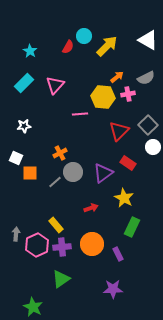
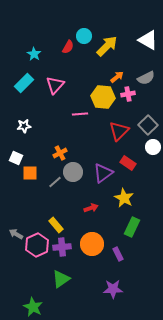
cyan star: moved 4 px right, 3 px down
gray arrow: rotated 64 degrees counterclockwise
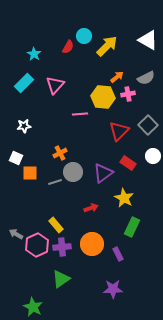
white circle: moved 9 px down
gray line: rotated 24 degrees clockwise
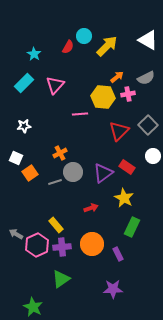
red rectangle: moved 1 px left, 4 px down
orange square: rotated 35 degrees counterclockwise
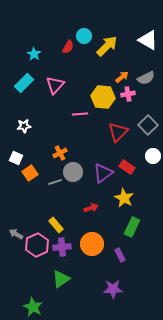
orange arrow: moved 5 px right
red triangle: moved 1 px left, 1 px down
purple rectangle: moved 2 px right, 1 px down
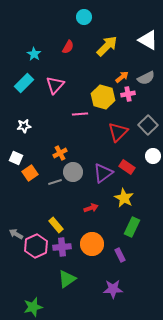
cyan circle: moved 19 px up
yellow hexagon: rotated 10 degrees clockwise
pink hexagon: moved 1 px left, 1 px down
green triangle: moved 6 px right
green star: rotated 30 degrees clockwise
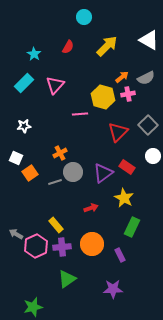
white triangle: moved 1 px right
